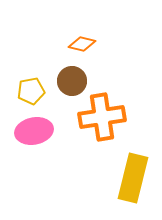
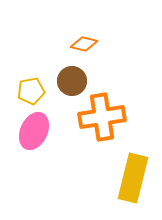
orange diamond: moved 2 px right
pink ellipse: rotated 54 degrees counterclockwise
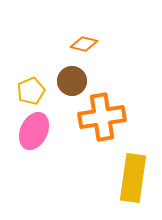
yellow pentagon: rotated 12 degrees counterclockwise
yellow rectangle: rotated 6 degrees counterclockwise
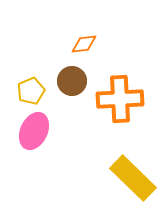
orange diamond: rotated 20 degrees counterclockwise
orange cross: moved 18 px right, 18 px up; rotated 6 degrees clockwise
yellow rectangle: rotated 54 degrees counterclockwise
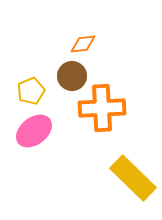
orange diamond: moved 1 px left
brown circle: moved 5 px up
orange cross: moved 18 px left, 9 px down
pink ellipse: rotated 27 degrees clockwise
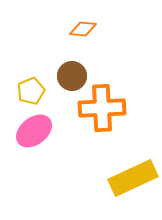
orange diamond: moved 15 px up; rotated 12 degrees clockwise
yellow rectangle: rotated 69 degrees counterclockwise
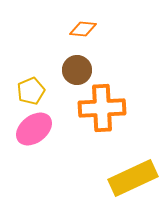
brown circle: moved 5 px right, 6 px up
pink ellipse: moved 2 px up
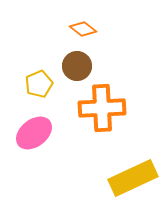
orange diamond: rotated 32 degrees clockwise
brown circle: moved 4 px up
yellow pentagon: moved 8 px right, 7 px up
pink ellipse: moved 4 px down
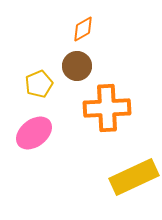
orange diamond: rotated 68 degrees counterclockwise
orange cross: moved 5 px right
yellow rectangle: moved 1 px right, 1 px up
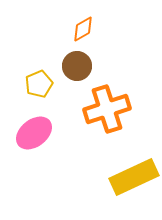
orange cross: moved 1 px down; rotated 15 degrees counterclockwise
